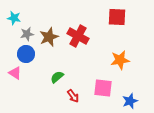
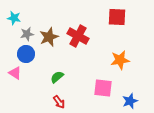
red arrow: moved 14 px left, 6 px down
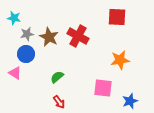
brown star: rotated 24 degrees counterclockwise
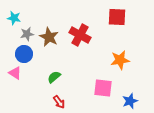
red cross: moved 2 px right, 1 px up
blue circle: moved 2 px left
green semicircle: moved 3 px left
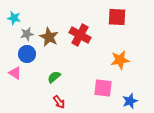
blue circle: moved 3 px right
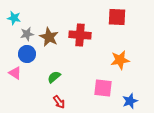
red cross: rotated 25 degrees counterclockwise
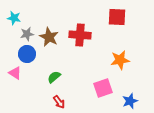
pink square: rotated 24 degrees counterclockwise
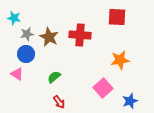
blue circle: moved 1 px left
pink triangle: moved 2 px right, 1 px down
pink square: rotated 24 degrees counterclockwise
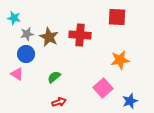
red arrow: rotated 72 degrees counterclockwise
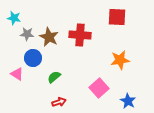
gray star: rotated 16 degrees clockwise
blue circle: moved 7 px right, 4 px down
pink square: moved 4 px left
blue star: moved 2 px left; rotated 21 degrees counterclockwise
